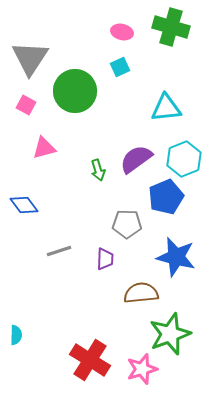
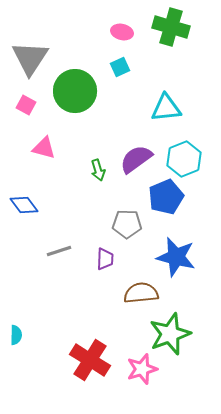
pink triangle: rotated 30 degrees clockwise
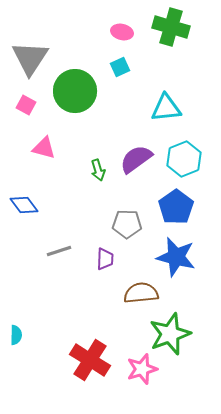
blue pentagon: moved 10 px right, 10 px down; rotated 12 degrees counterclockwise
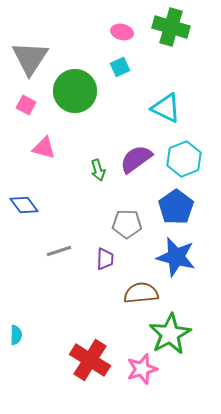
cyan triangle: rotated 32 degrees clockwise
green star: rotated 9 degrees counterclockwise
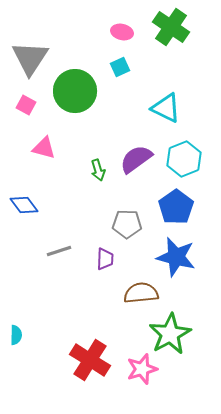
green cross: rotated 18 degrees clockwise
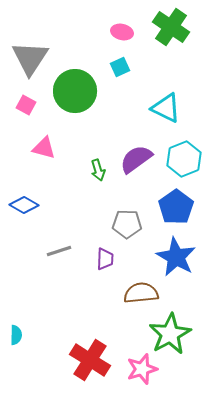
blue diamond: rotated 24 degrees counterclockwise
blue star: rotated 15 degrees clockwise
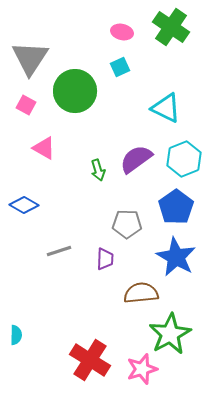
pink triangle: rotated 15 degrees clockwise
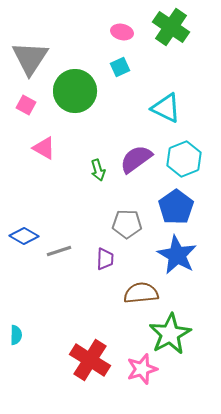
blue diamond: moved 31 px down
blue star: moved 1 px right, 2 px up
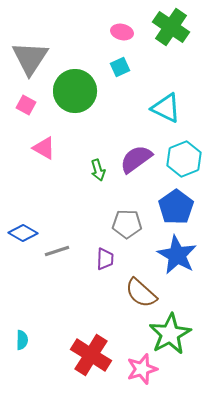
blue diamond: moved 1 px left, 3 px up
gray line: moved 2 px left
brown semicircle: rotated 132 degrees counterclockwise
cyan semicircle: moved 6 px right, 5 px down
red cross: moved 1 px right, 5 px up
